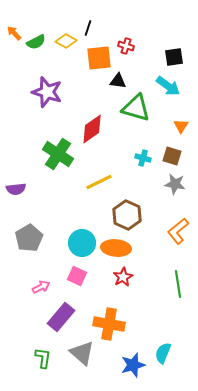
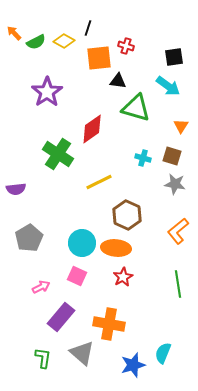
yellow diamond: moved 2 px left
purple star: rotated 20 degrees clockwise
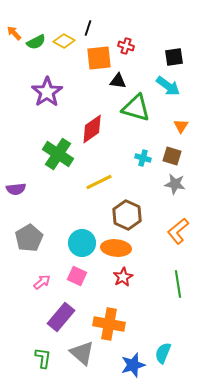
pink arrow: moved 1 px right, 5 px up; rotated 12 degrees counterclockwise
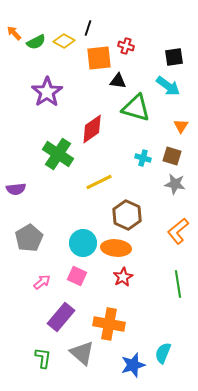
cyan circle: moved 1 px right
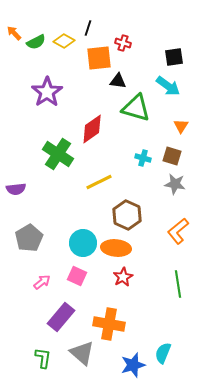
red cross: moved 3 px left, 3 px up
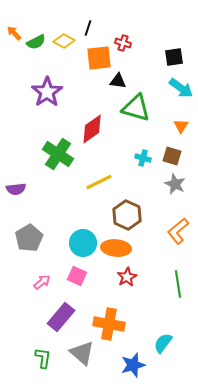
cyan arrow: moved 13 px right, 2 px down
gray star: rotated 15 degrees clockwise
red star: moved 4 px right
cyan semicircle: moved 10 px up; rotated 15 degrees clockwise
